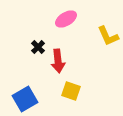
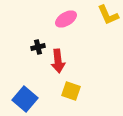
yellow L-shape: moved 21 px up
black cross: rotated 32 degrees clockwise
blue square: rotated 20 degrees counterclockwise
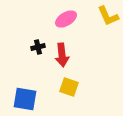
yellow L-shape: moved 1 px down
red arrow: moved 4 px right, 6 px up
yellow square: moved 2 px left, 4 px up
blue square: rotated 30 degrees counterclockwise
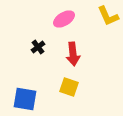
pink ellipse: moved 2 px left
black cross: rotated 24 degrees counterclockwise
red arrow: moved 11 px right, 1 px up
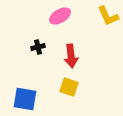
pink ellipse: moved 4 px left, 3 px up
black cross: rotated 24 degrees clockwise
red arrow: moved 2 px left, 2 px down
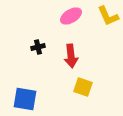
pink ellipse: moved 11 px right
yellow square: moved 14 px right
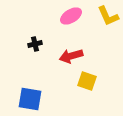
black cross: moved 3 px left, 3 px up
red arrow: rotated 80 degrees clockwise
yellow square: moved 4 px right, 6 px up
blue square: moved 5 px right
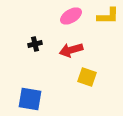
yellow L-shape: rotated 65 degrees counterclockwise
red arrow: moved 6 px up
yellow square: moved 4 px up
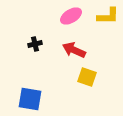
red arrow: moved 3 px right; rotated 40 degrees clockwise
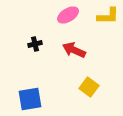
pink ellipse: moved 3 px left, 1 px up
yellow square: moved 2 px right, 10 px down; rotated 18 degrees clockwise
blue square: rotated 20 degrees counterclockwise
